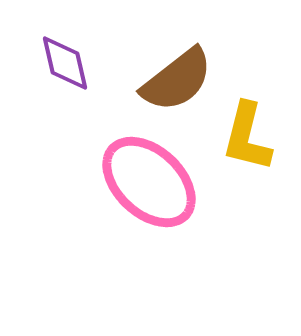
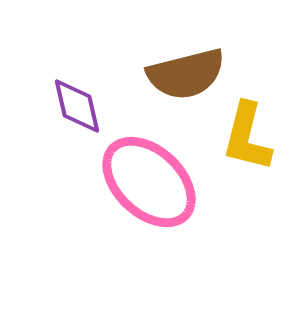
purple diamond: moved 12 px right, 43 px down
brown semicircle: moved 9 px right, 6 px up; rotated 24 degrees clockwise
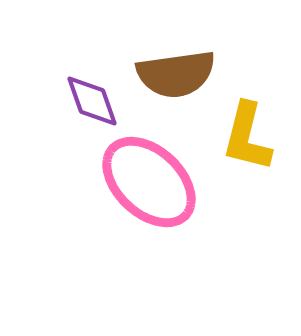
brown semicircle: moved 10 px left; rotated 6 degrees clockwise
purple diamond: moved 15 px right, 5 px up; rotated 6 degrees counterclockwise
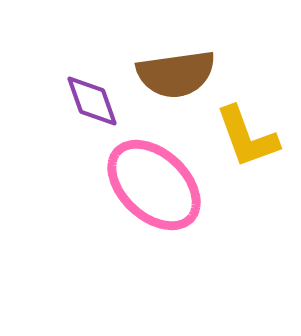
yellow L-shape: rotated 34 degrees counterclockwise
pink ellipse: moved 5 px right, 3 px down
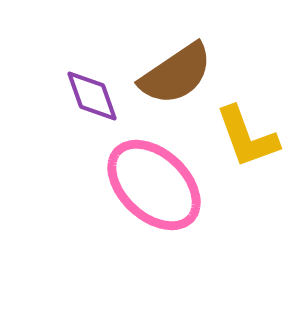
brown semicircle: rotated 26 degrees counterclockwise
purple diamond: moved 5 px up
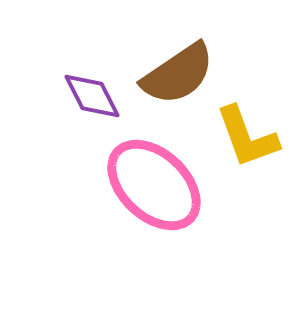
brown semicircle: moved 2 px right
purple diamond: rotated 8 degrees counterclockwise
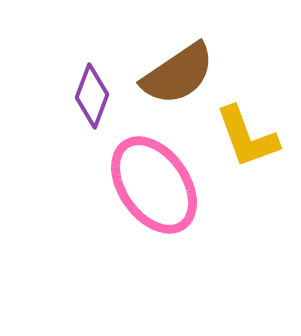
purple diamond: rotated 48 degrees clockwise
pink ellipse: rotated 12 degrees clockwise
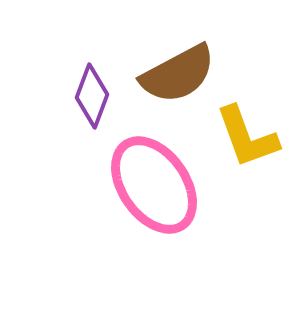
brown semicircle: rotated 6 degrees clockwise
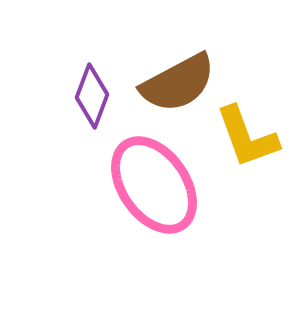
brown semicircle: moved 9 px down
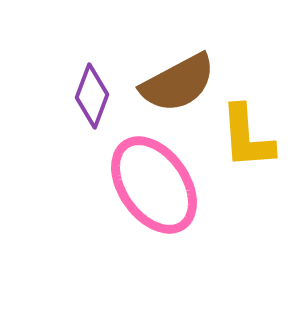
yellow L-shape: rotated 16 degrees clockwise
